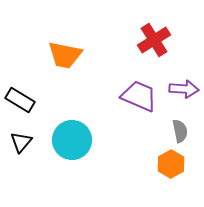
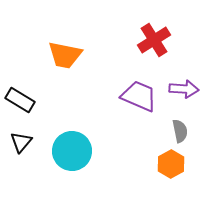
cyan circle: moved 11 px down
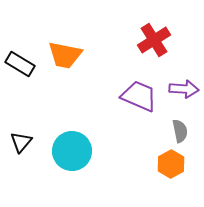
black rectangle: moved 36 px up
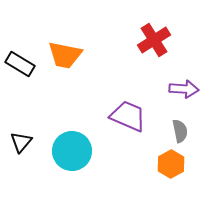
purple trapezoid: moved 11 px left, 20 px down
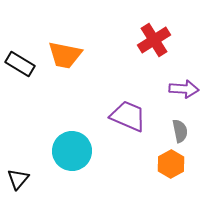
black triangle: moved 3 px left, 37 px down
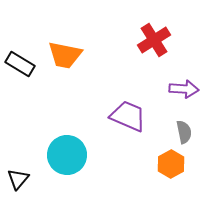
gray semicircle: moved 4 px right, 1 px down
cyan circle: moved 5 px left, 4 px down
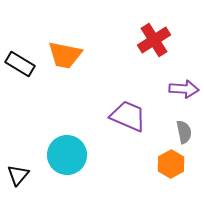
black triangle: moved 4 px up
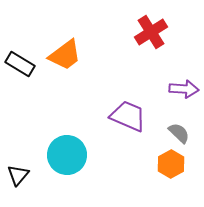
red cross: moved 3 px left, 8 px up
orange trapezoid: rotated 48 degrees counterclockwise
gray semicircle: moved 5 px left, 1 px down; rotated 35 degrees counterclockwise
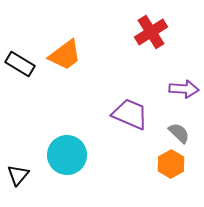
purple trapezoid: moved 2 px right, 2 px up
